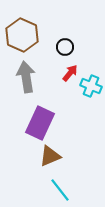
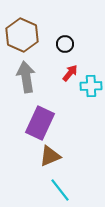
black circle: moved 3 px up
cyan cross: rotated 25 degrees counterclockwise
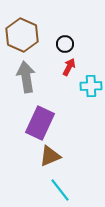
red arrow: moved 1 px left, 6 px up; rotated 12 degrees counterclockwise
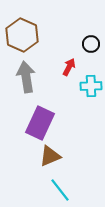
black circle: moved 26 px right
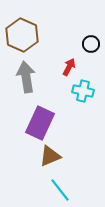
cyan cross: moved 8 px left, 5 px down; rotated 15 degrees clockwise
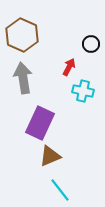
gray arrow: moved 3 px left, 1 px down
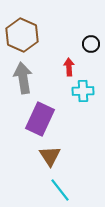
red arrow: rotated 30 degrees counterclockwise
cyan cross: rotated 15 degrees counterclockwise
purple rectangle: moved 4 px up
brown triangle: rotated 40 degrees counterclockwise
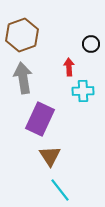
brown hexagon: rotated 16 degrees clockwise
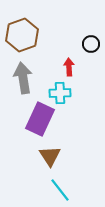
cyan cross: moved 23 px left, 2 px down
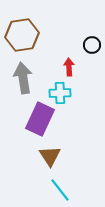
brown hexagon: rotated 12 degrees clockwise
black circle: moved 1 px right, 1 px down
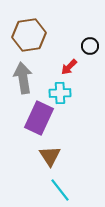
brown hexagon: moved 7 px right
black circle: moved 2 px left, 1 px down
red arrow: rotated 132 degrees counterclockwise
purple rectangle: moved 1 px left, 1 px up
